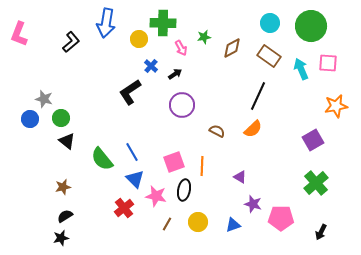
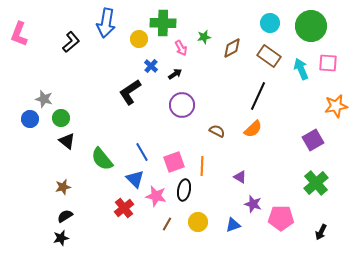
blue line at (132, 152): moved 10 px right
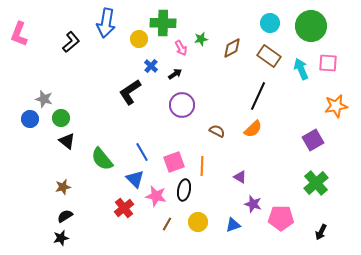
green star at (204, 37): moved 3 px left, 2 px down
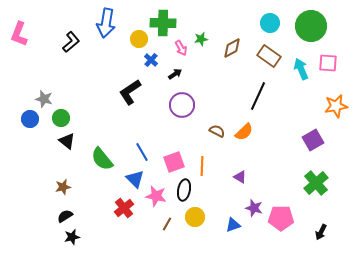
blue cross at (151, 66): moved 6 px up
orange semicircle at (253, 129): moved 9 px left, 3 px down
purple star at (253, 204): moved 1 px right, 4 px down
yellow circle at (198, 222): moved 3 px left, 5 px up
black star at (61, 238): moved 11 px right, 1 px up
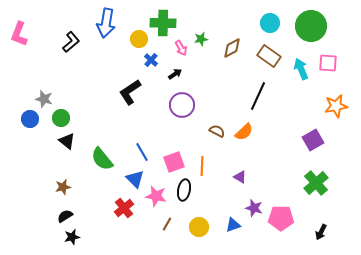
yellow circle at (195, 217): moved 4 px right, 10 px down
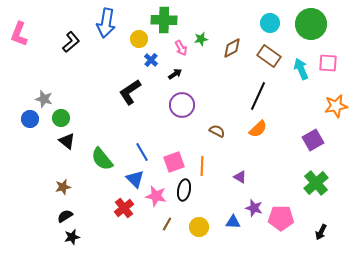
green cross at (163, 23): moved 1 px right, 3 px up
green circle at (311, 26): moved 2 px up
orange semicircle at (244, 132): moved 14 px right, 3 px up
blue triangle at (233, 225): moved 3 px up; rotated 21 degrees clockwise
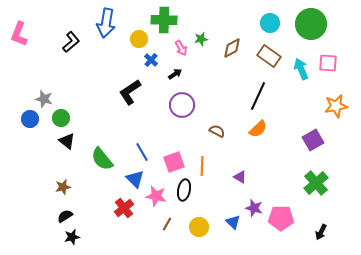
blue triangle at (233, 222): rotated 42 degrees clockwise
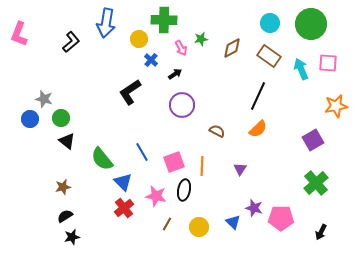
purple triangle at (240, 177): moved 8 px up; rotated 32 degrees clockwise
blue triangle at (135, 179): moved 12 px left, 3 px down
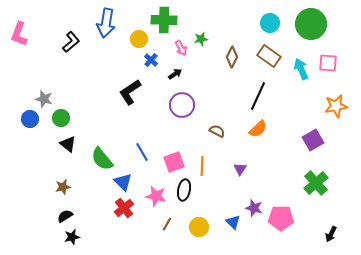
brown diamond at (232, 48): moved 9 px down; rotated 35 degrees counterclockwise
black triangle at (67, 141): moved 1 px right, 3 px down
black arrow at (321, 232): moved 10 px right, 2 px down
